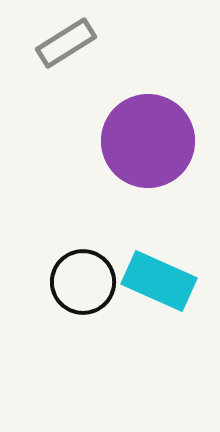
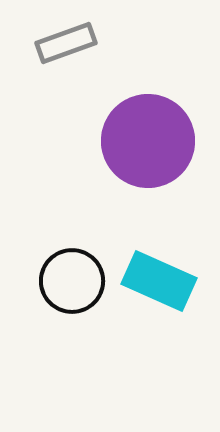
gray rectangle: rotated 12 degrees clockwise
black circle: moved 11 px left, 1 px up
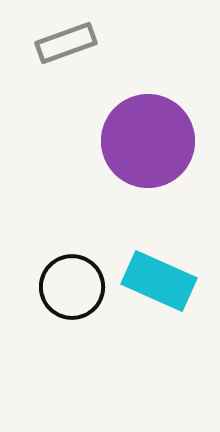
black circle: moved 6 px down
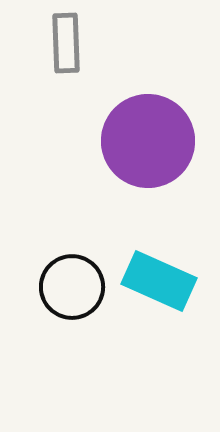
gray rectangle: rotated 72 degrees counterclockwise
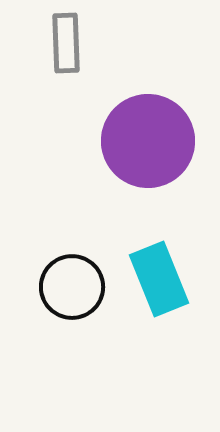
cyan rectangle: moved 2 px up; rotated 44 degrees clockwise
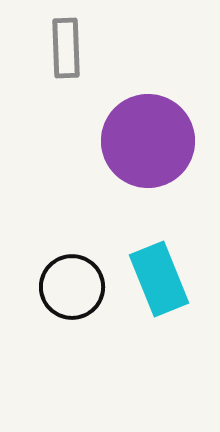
gray rectangle: moved 5 px down
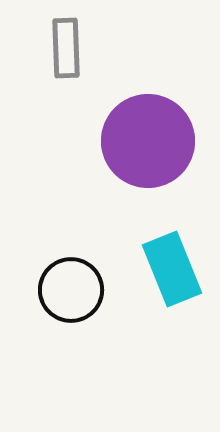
cyan rectangle: moved 13 px right, 10 px up
black circle: moved 1 px left, 3 px down
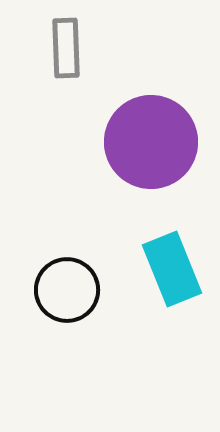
purple circle: moved 3 px right, 1 px down
black circle: moved 4 px left
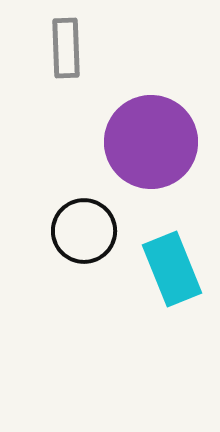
black circle: moved 17 px right, 59 px up
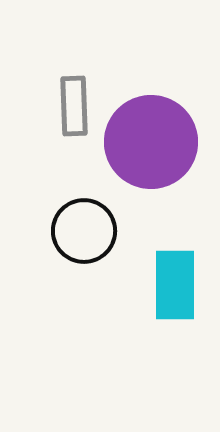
gray rectangle: moved 8 px right, 58 px down
cyan rectangle: moved 3 px right, 16 px down; rotated 22 degrees clockwise
